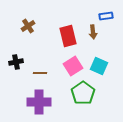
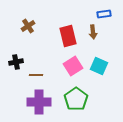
blue rectangle: moved 2 px left, 2 px up
brown line: moved 4 px left, 2 px down
green pentagon: moved 7 px left, 6 px down
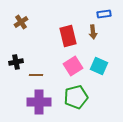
brown cross: moved 7 px left, 4 px up
green pentagon: moved 2 px up; rotated 20 degrees clockwise
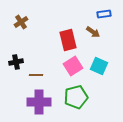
brown arrow: rotated 48 degrees counterclockwise
red rectangle: moved 4 px down
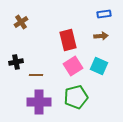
brown arrow: moved 8 px right, 4 px down; rotated 40 degrees counterclockwise
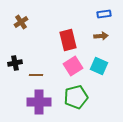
black cross: moved 1 px left, 1 px down
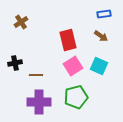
brown arrow: rotated 40 degrees clockwise
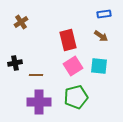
cyan square: rotated 18 degrees counterclockwise
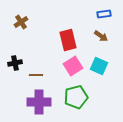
cyan square: rotated 18 degrees clockwise
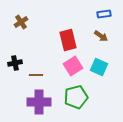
cyan square: moved 1 px down
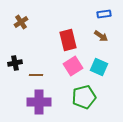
green pentagon: moved 8 px right
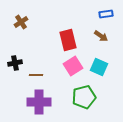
blue rectangle: moved 2 px right
